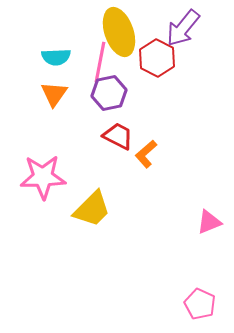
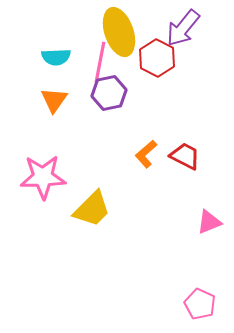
orange triangle: moved 6 px down
red trapezoid: moved 67 px right, 20 px down
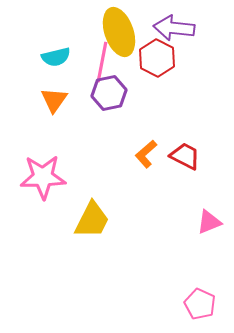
purple arrow: moved 9 px left; rotated 57 degrees clockwise
cyan semicircle: rotated 12 degrees counterclockwise
pink line: moved 2 px right
yellow trapezoid: moved 11 px down; rotated 18 degrees counterclockwise
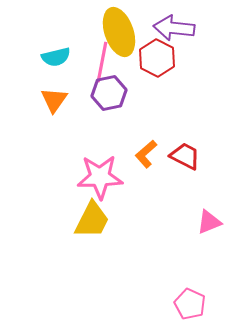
pink star: moved 57 px right
pink pentagon: moved 10 px left
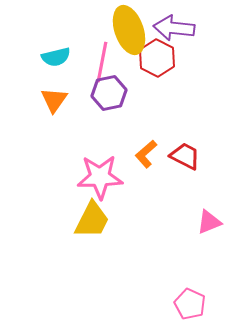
yellow ellipse: moved 10 px right, 2 px up
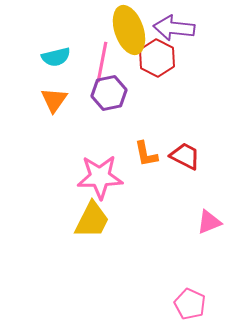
orange L-shape: rotated 60 degrees counterclockwise
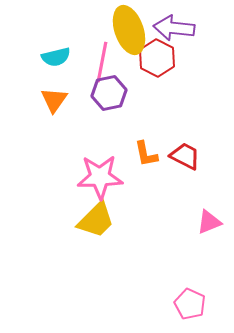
yellow trapezoid: moved 4 px right; rotated 18 degrees clockwise
